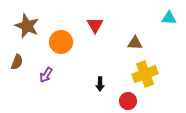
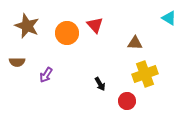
cyan triangle: rotated 28 degrees clockwise
red triangle: rotated 12 degrees counterclockwise
orange circle: moved 6 px right, 9 px up
brown semicircle: rotated 70 degrees clockwise
black arrow: rotated 32 degrees counterclockwise
red circle: moved 1 px left
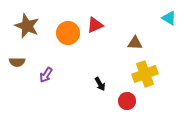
red triangle: rotated 48 degrees clockwise
orange circle: moved 1 px right
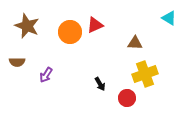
orange circle: moved 2 px right, 1 px up
red circle: moved 3 px up
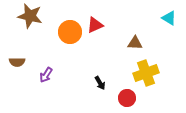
brown star: moved 3 px right, 10 px up; rotated 10 degrees counterclockwise
yellow cross: moved 1 px right, 1 px up
black arrow: moved 1 px up
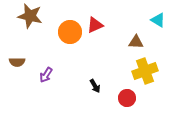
cyan triangle: moved 11 px left, 2 px down
brown triangle: moved 1 px right, 1 px up
yellow cross: moved 1 px left, 2 px up
black arrow: moved 5 px left, 3 px down
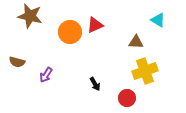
brown semicircle: rotated 14 degrees clockwise
black arrow: moved 2 px up
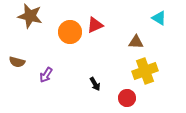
cyan triangle: moved 1 px right, 2 px up
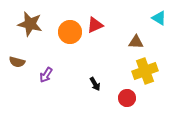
brown star: moved 8 px down
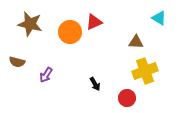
red triangle: moved 1 px left, 3 px up
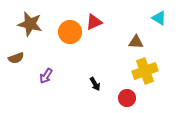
brown semicircle: moved 1 px left, 4 px up; rotated 35 degrees counterclockwise
purple arrow: moved 1 px down
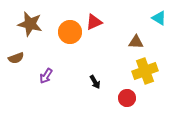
black arrow: moved 2 px up
